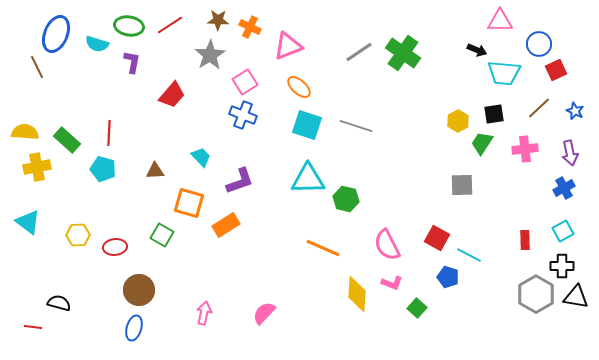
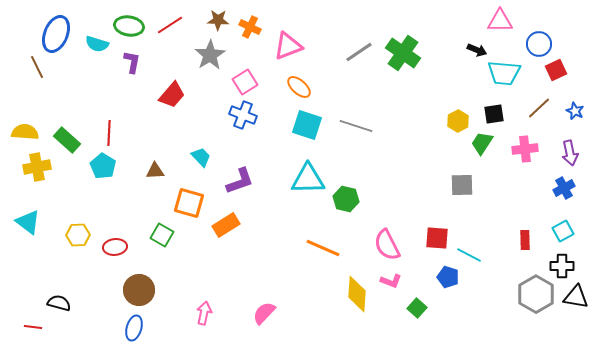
cyan pentagon at (103, 169): moved 3 px up; rotated 15 degrees clockwise
red square at (437, 238): rotated 25 degrees counterclockwise
pink L-shape at (392, 283): moved 1 px left, 2 px up
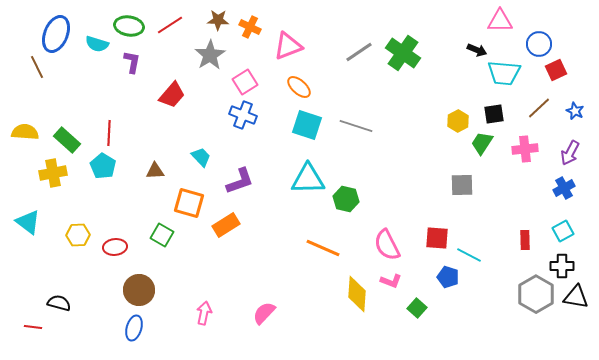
purple arrow at (570, 153): rotated 40 degrees clockwise
yellow cross at (37, 167): moved 16 px right, 6 px down
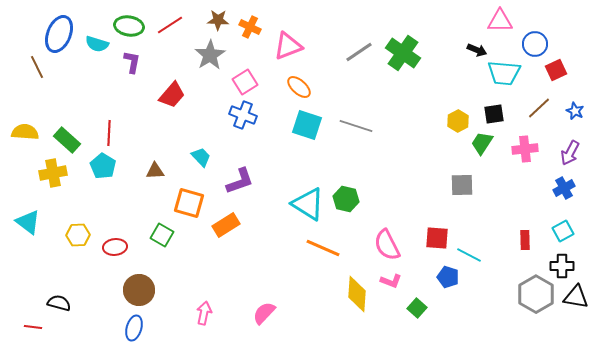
blue ellipse at (56, 34): moved 3 px right
blue circle at (539, 44): moved 4 px left
cyan triangle at (308, 179): moved 25 px down; rotated 33 degrees clockwise
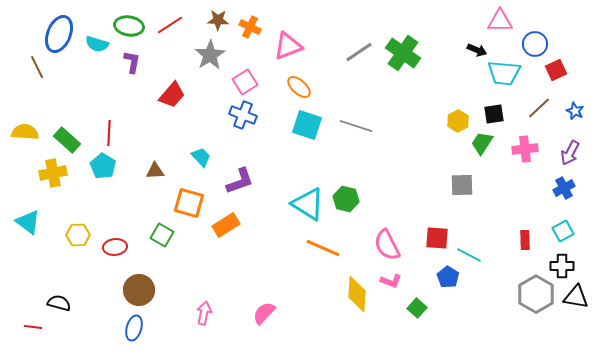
blue pentagon at (448, 277): rotated 15 degrees clockwise
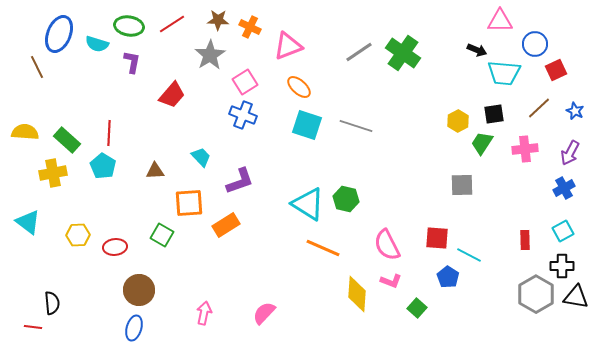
red line at (170, 25): moved 2 px right, 1 px up
orange square at (189, 203): rotated 20 degrees counterclockwise
black semicircle at (59, 303): moved 7 px left; rotated 70 degrees clockwise
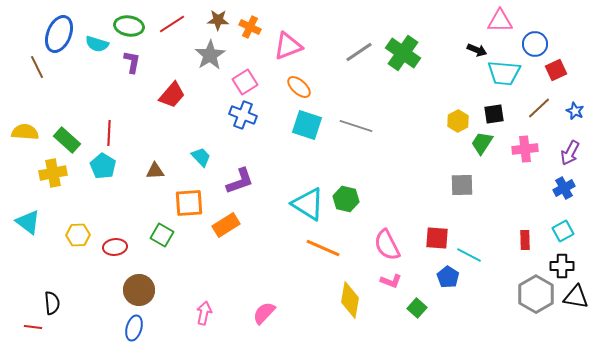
yellow diamond at (357, 294): moved 7 px left, 6 px down; rotated 6 degrees clockwise
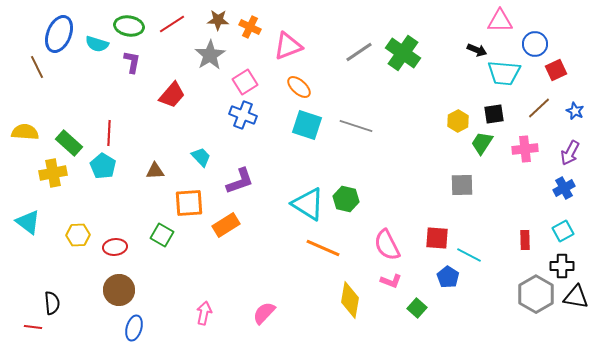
green rectangle at (67, 140): moved 2 px right, 3 px down
brown circle at (139, 290): moved 20 px left
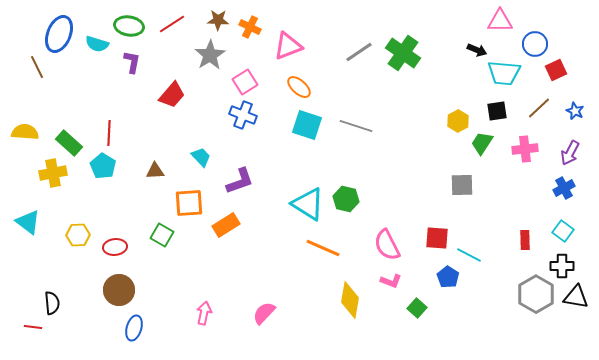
black square at (494, 114): moved 3 px right, 3 px up
cyan square at (563, 231): rotated 25 degrees counterclockwise
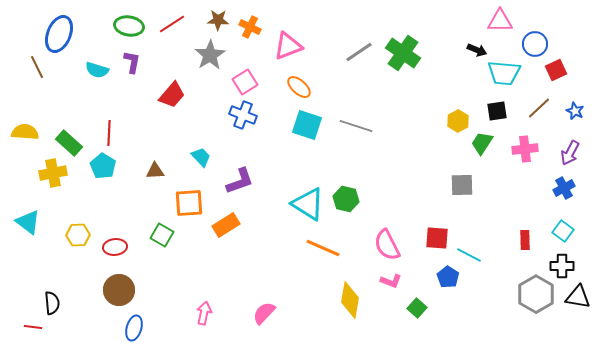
cyan semicircle at (97, 44): moved 26 px down
black triangle at (576, 297): moved 2 px right
